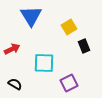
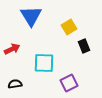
black semicircle: rotated 40 degrees counterclockwise
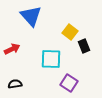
blue triangle: rotated 10 degrees counterclockwise
yellow square: moved 1 px right, 5 px down; rotated 21 degrees counterclockwise
cyan square: moved 7 px right, 4 px up
purple square: rotated 30 degrees counterclockwise
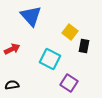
black rectangle: rotated 32 degrees clockwise
cyan square: moved 1 px left; rotated 25 degrees clockwise
black semicircle: moved 3 px left, 1 px down
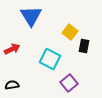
blue triangle: rotated 10 degrees clockwise
purple square: rotated 18 degrees clockwise
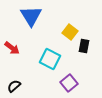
red arrow: moved 1 px up; rotated 63 degrees clockwise
black semicircle: moved 2 px right, 1 px down; rotated 32 degrees counterclockwise
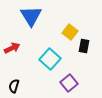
red arrow: rotated 63 degrees counterclockwise
cyan square: rotated 15 degrees clockwise
black semicircle: rotated 32 degrees counterclockwise
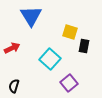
yellow square: rotated 21 degrees counterclockwise
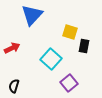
blue triangle: moved 1 px right, 1 px up; rotated 15 degrees clockwise
cyan square: moved 1 px right
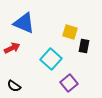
blue triangle: moved 8 px left, 8 px down; rotated 50 degrees counterclockwise
black semicircle: rotated 72 degrees counterclockwise
